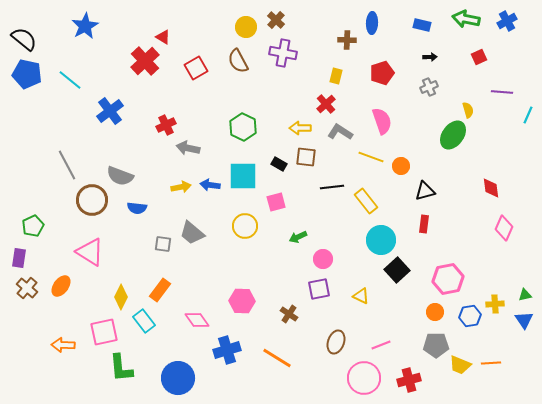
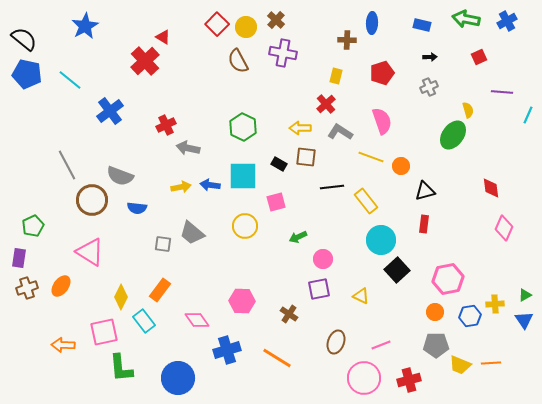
red square at (196, 68): moved 21 px right, 44 px up; rotated 15 degrees counterclockwise
brown cross at (27, 288): rotated 30 degrees clockwise
green triangle at (525, 295): rotated 16 degrees counterclockwise
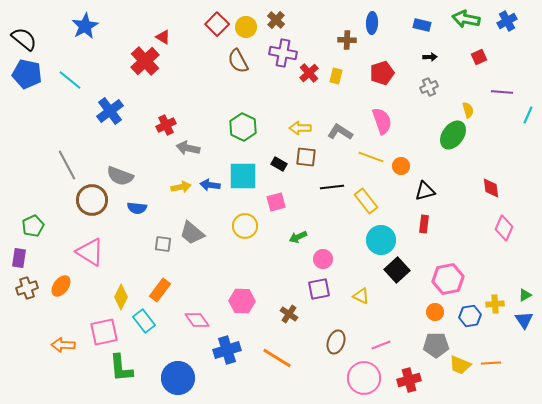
red cross at (326, 104): moved 17 px left, 31 px up
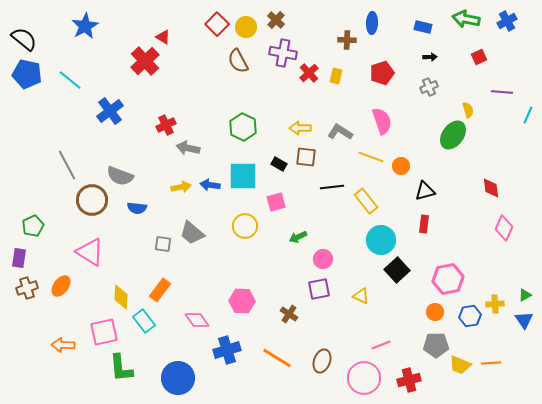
blue rectangle at (422, 25): moved 1 px right, 2 px down
yellow diamond at (121, 297): rotated 25 degrees counterclockwise
brown ellipse at (336, 342): moved 14 px left, 19 px down
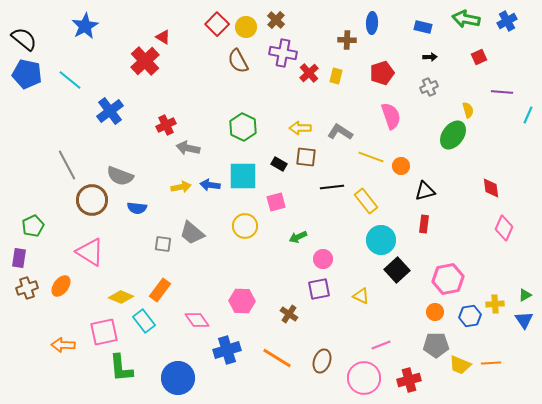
pink semicircle at (382, 121): moved 9 px right, 5 px up
yellow diamond at (121, 297): rotated 70 degrees counterclockwise
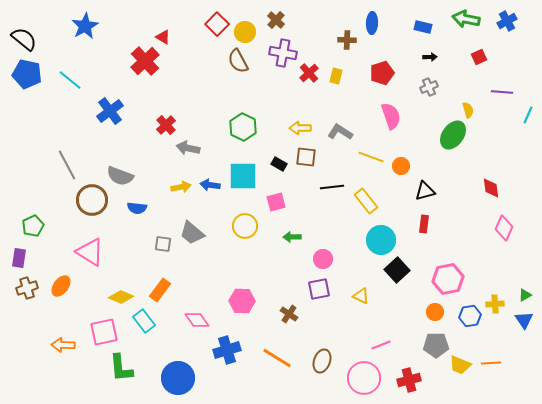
yellow circle at (246, 27): moved 1 px left, 5 px down
red cross at (166, 125): rotated 18 degrees counterclockwise
green arrow at (298, 237): moved 6 px left; rotated 24 degrees clockwise
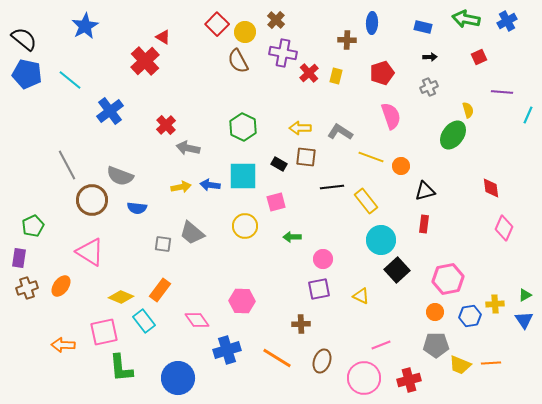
brown cross at (289, 314): moved 12 px right, 10 px down; rotated 36 degrees counterclockwise
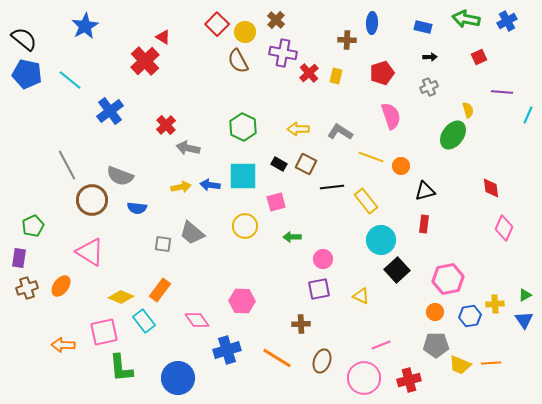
yellow arrow at (300, 128): moved 2 px left, 1 px down
brown square at (306, 157): moved 7 px down; rotated 20 degrees clockwise
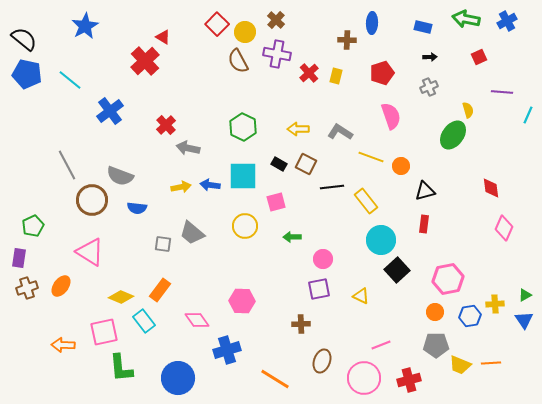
purple cross at (283, 53): moved 6 px left, 1 px down
orange line at (277, 358): moved 2 px left, 21 px down
